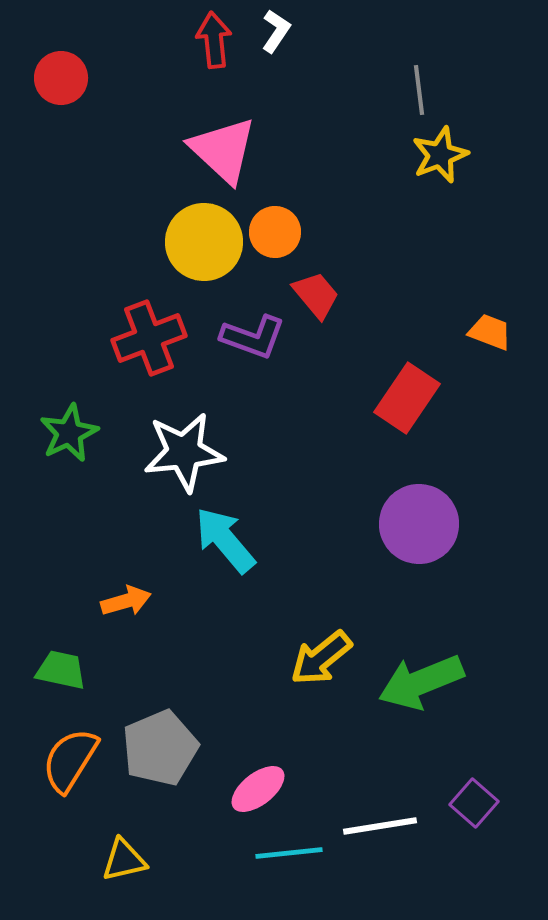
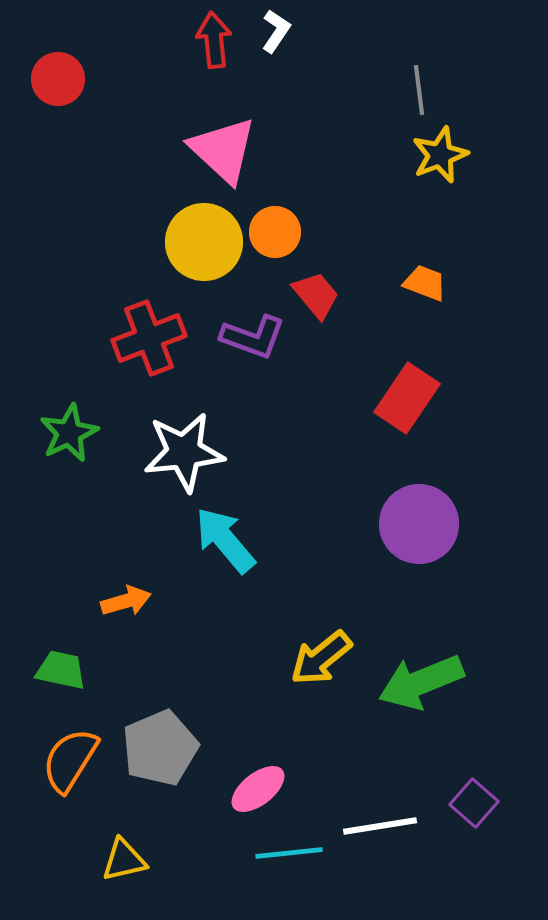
red circle: moved 3 px left, 1 px down
orange trapezoid: moved 65 px left, 49 px up
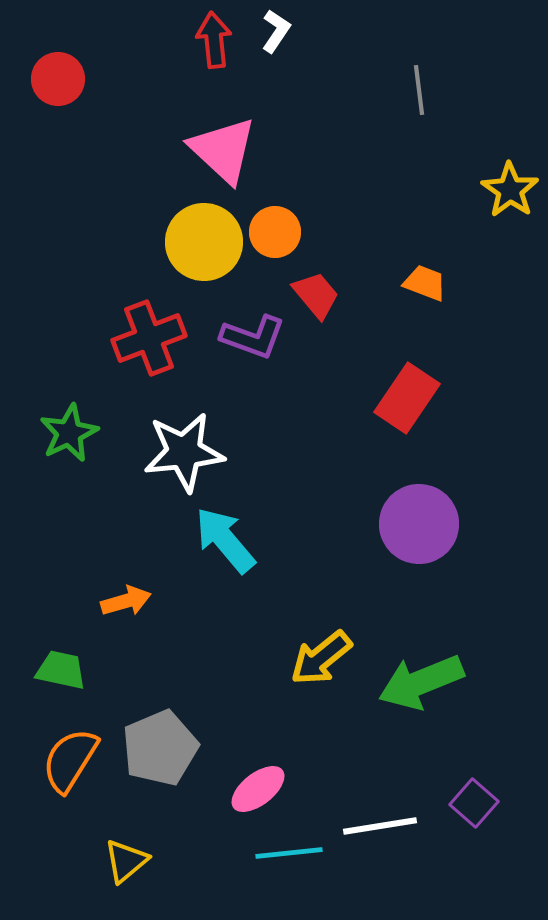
yellow star: moved 70 px right, 35 px down; rotated 16 degrees counterclockwise
yellow triangle: moved 2 px right, 1 px down; rotated 27 degrees counterclockwise
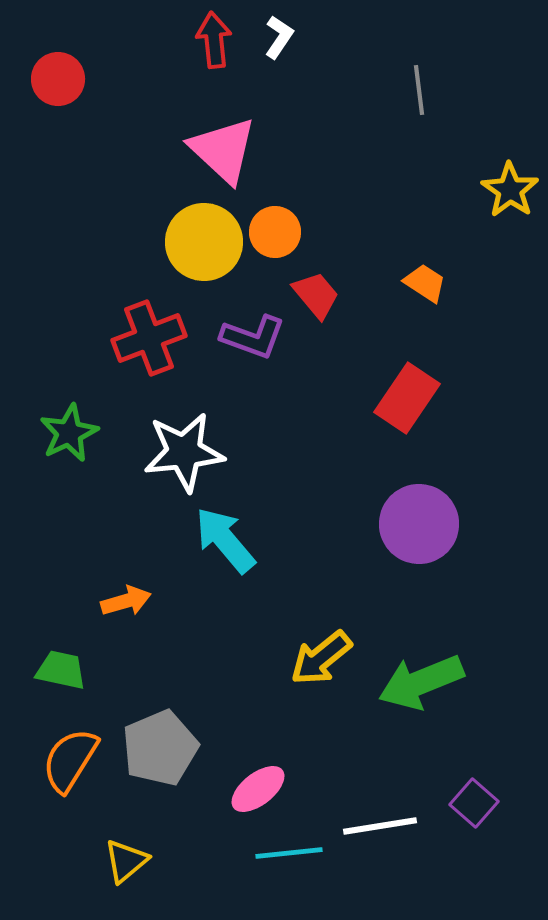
white L-shape: moved 3 px right, 6 px down
orange trapezoid: rotated 12 degrees clockwise
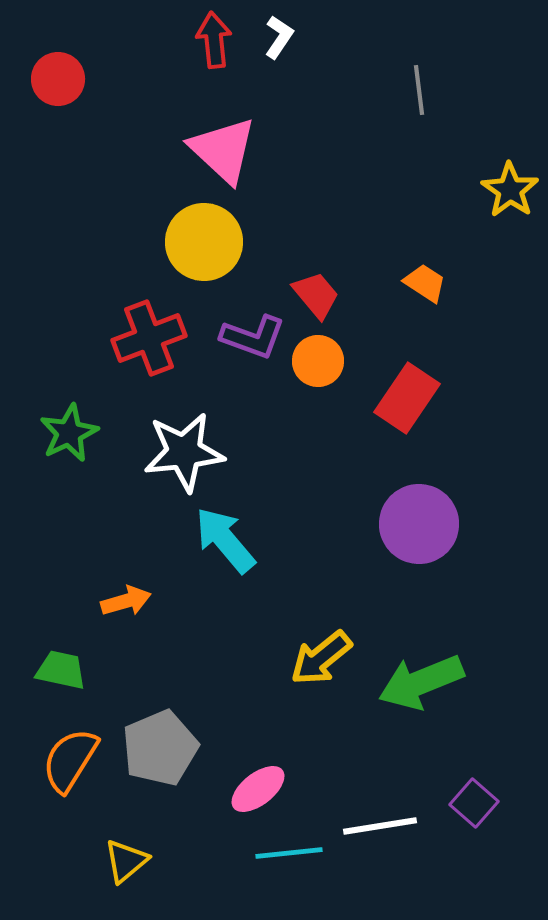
orange circle: moved 43 px right, 129 px down
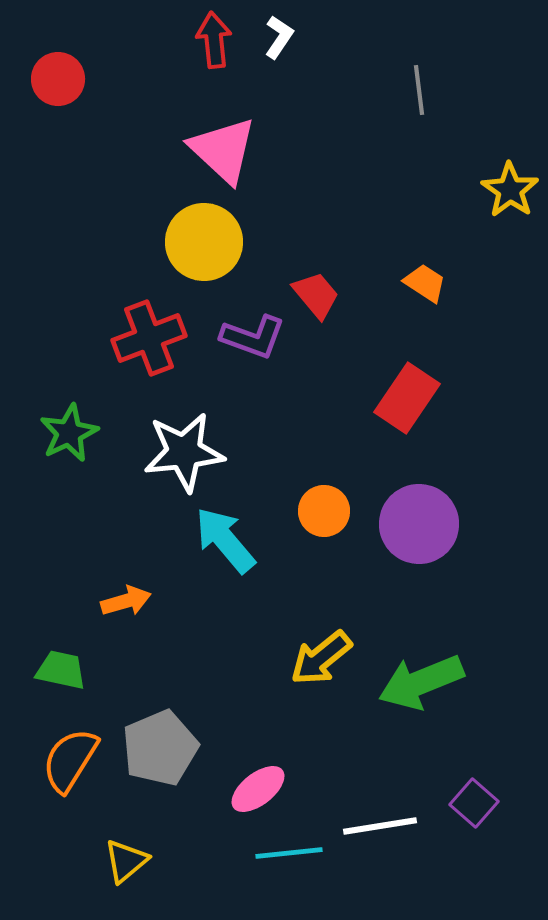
orange circle: moved 6 px right, 150 px down
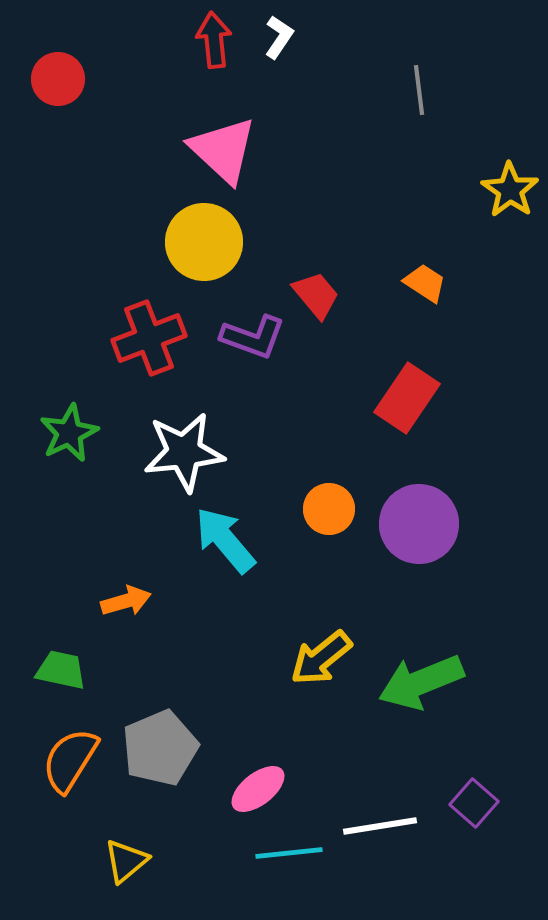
orange circle: moved 5 px right, 2 px up
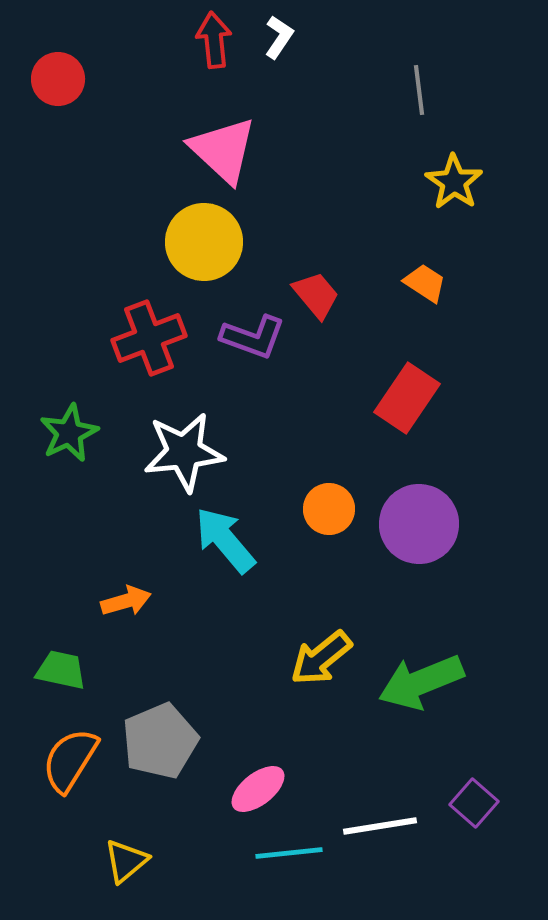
yellow star: moved 56 px left, 8 px up
gray pentagon: moved 7 px up
